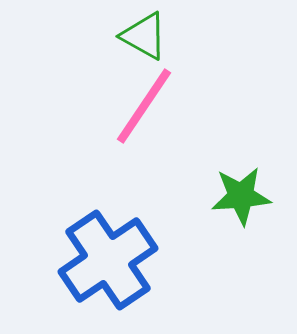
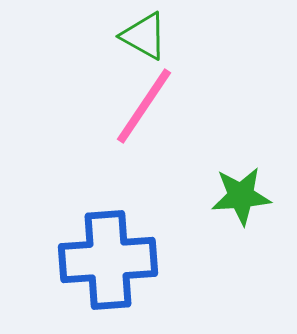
blue cross: rotated 30 degrees clockwise
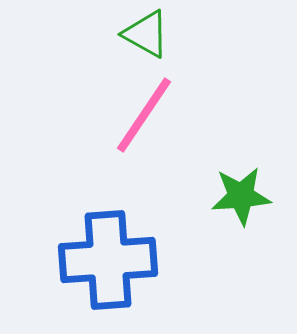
green triangle: moved 2 px right, 2 px up
pink line: moved 9 px down
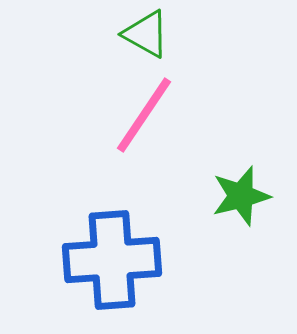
green star: rotated 10 degrees counterclockwise
blue cross: moved 4 px right
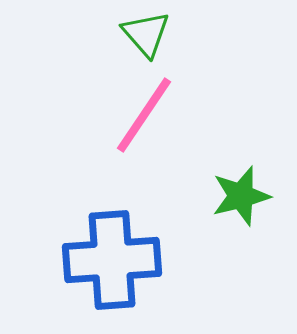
green triangle: rotated 20 degrees clockwise
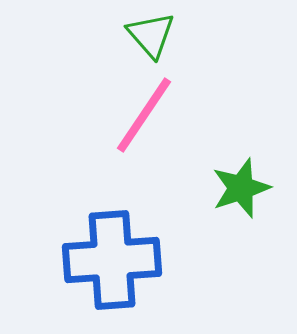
green triangle: moved 5 px right, 1 px down
green star: moved 8 px up; rotated 4 degrees counterclockwise
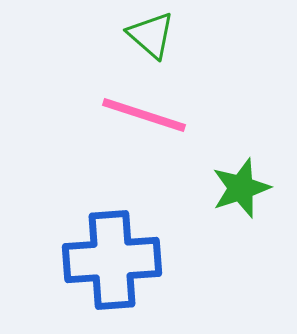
green triangle: rotated 8 degrees counterclockwise
pink line: rotated 74 degrees clockwise
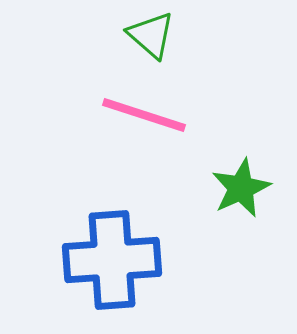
green star: rotated 6 degrees counterclockwise
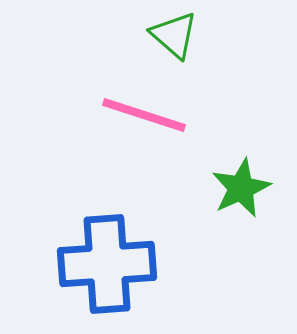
green triangle: moved 23 px right
blue cross: moved 5 px left, 4 px down
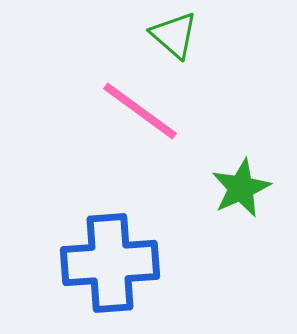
pink line: moved 4 px left, 4 px up; rotated 18 degrees clockwise
blue cross: moved 3 px right, 1 px up
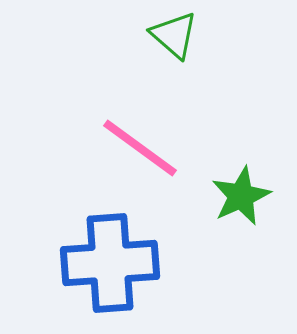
pink line: moved 37 px down
green star: moved 8 px down
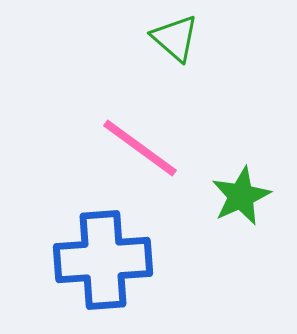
green triangle: moved 1 px right, 3 px down
blue cross: moved 7 px left, 3 px up
